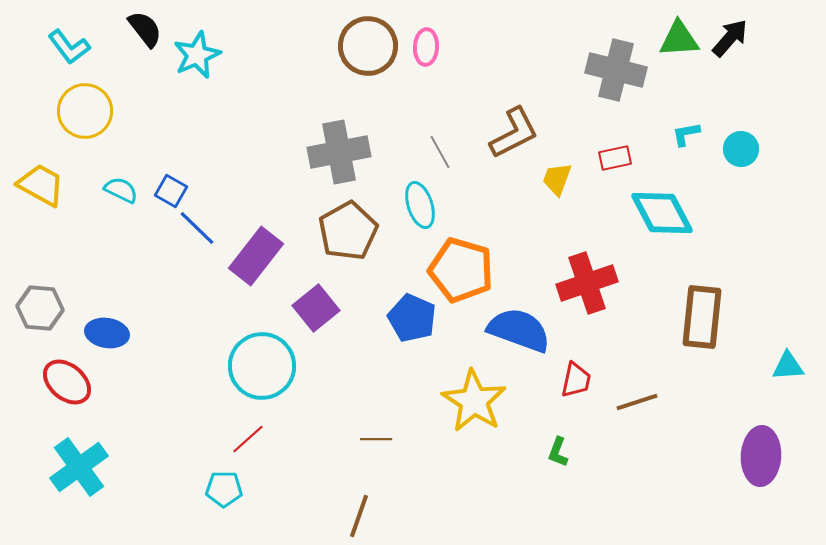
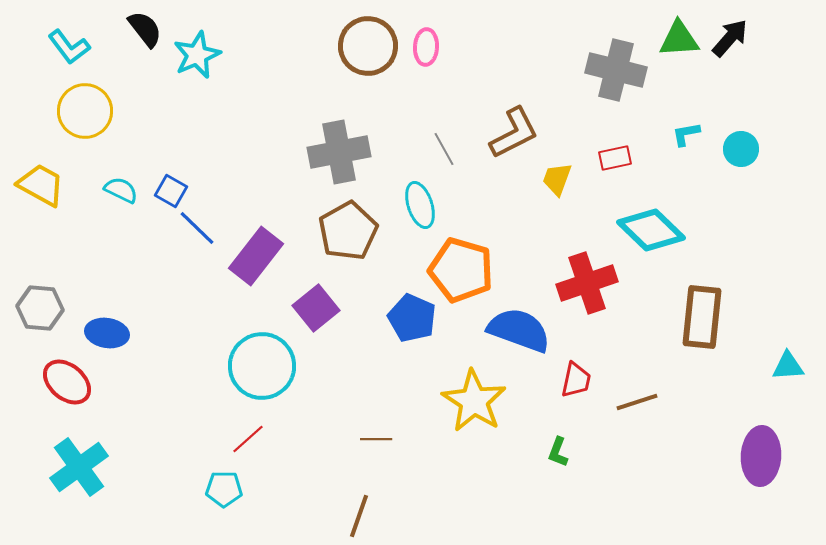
gray line at (440, 152): moved 4 px right, 3 px up
cyan diamond at (662, 213): moved 11 px left, 17 px down; rotated 18 degrees counterclockwise
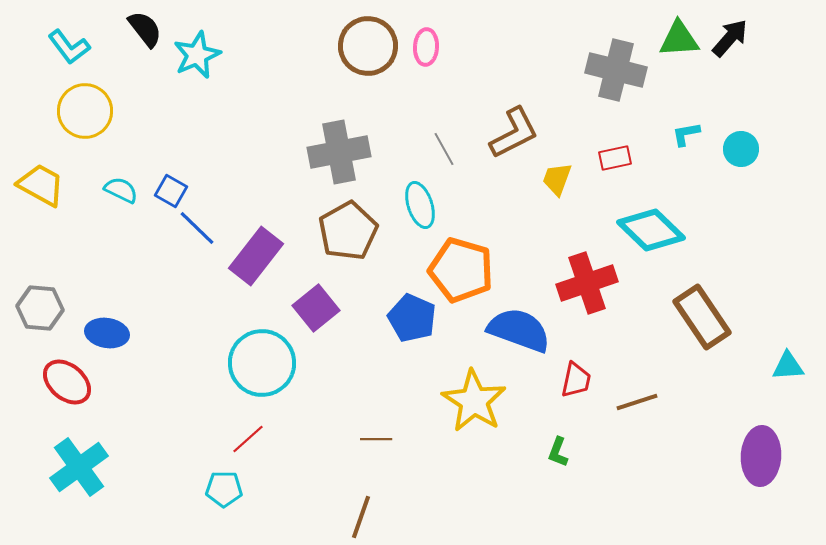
brown rectangle at (702, 317): rotated 40 degrees counterclockwise
cyan circle at (262, 366): moved 3 px up
brown line at (359, 516): moved 2 px right, 1 px down
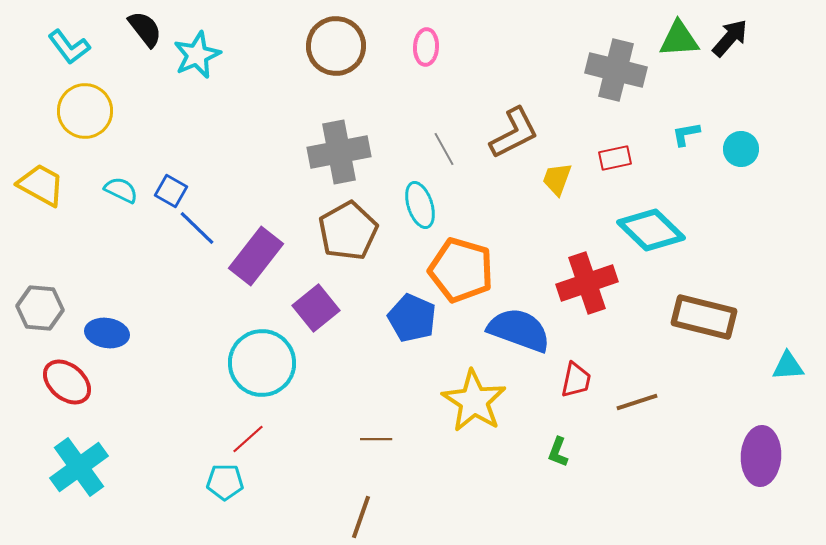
brown circle at (368, 46): moved 32 px left
brown rectangle at (702, 317): moved 2 px right; rotated 42 degrees counterclockwise
cyan pentagon at (224, 489): moved 1 px right, 7 px up
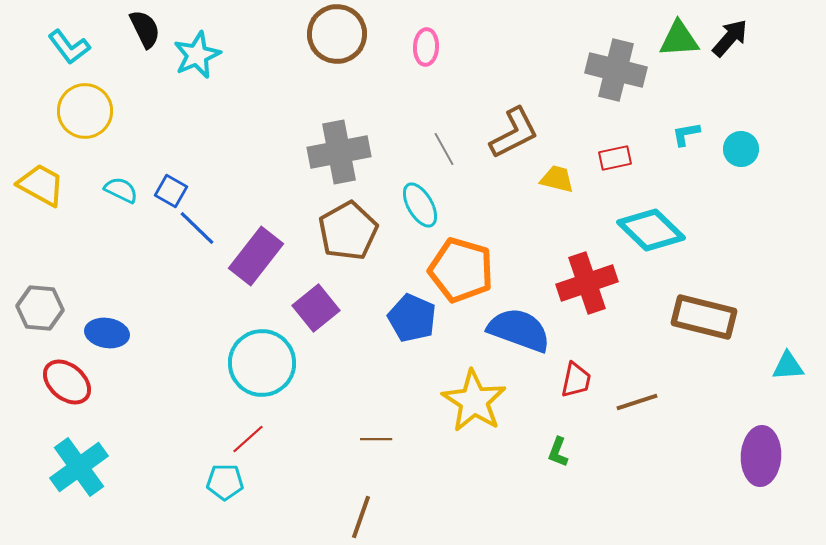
black semicircle at (145, 29): rotated 12 degrees clockwise
brown circle at (336, 46): moved 1 px right, 12 px up
yellow trapezoid at (557, 179): rotated 84 degrees clockwise
cyan ellipse at (420, 205): rotated 12 degrees counterclockwise
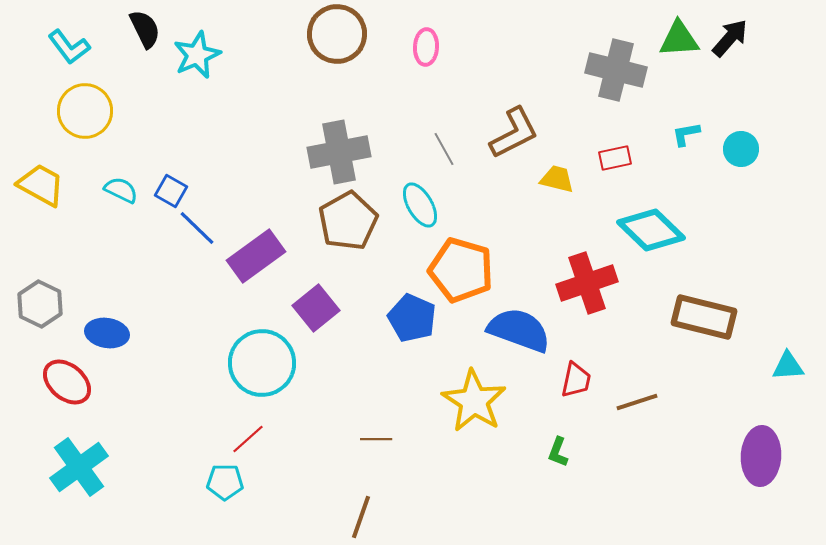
brown pentagon at (348, 231): moved 10 px up
purple rectangle at (256, 256): rotated 16 degrees clockwise
gray hexagon at (40, 308): moved 4 px up; rotated 21 degrees clockwise
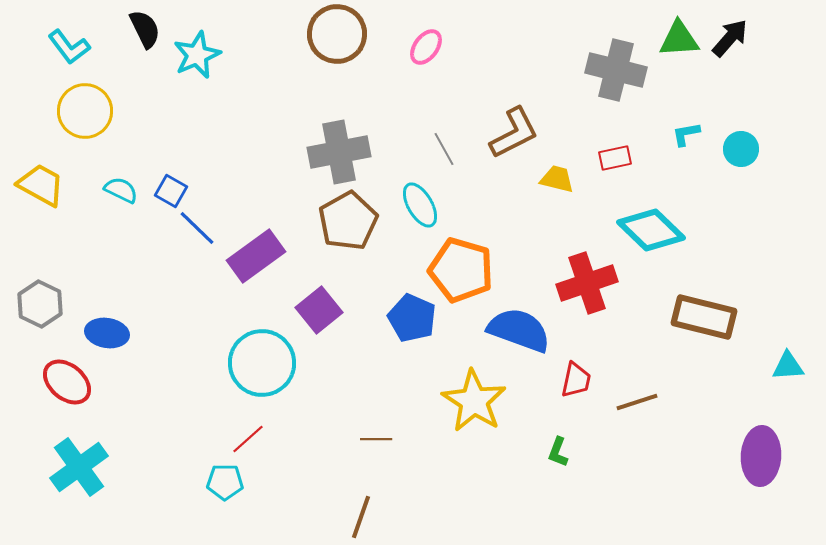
pink ellipse at (426, 47): rotated 33 degrees clockwise
purple square at (316, 308): moved 3 px right, 2 px down
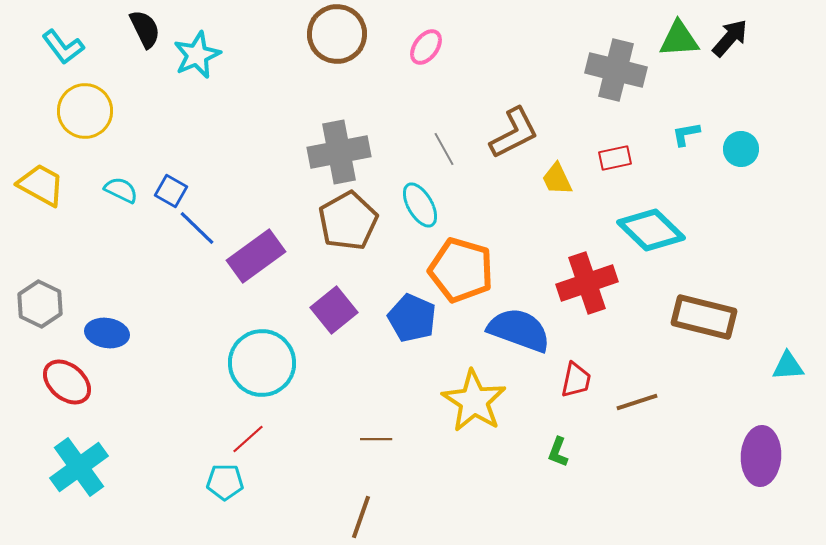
cyan L-shape at (69, 47): moved 6 px left
yellow trapezoid at (557, 179): rotated 129 degrees counterclockwise
purple square at (319, 310): moved 15 px right
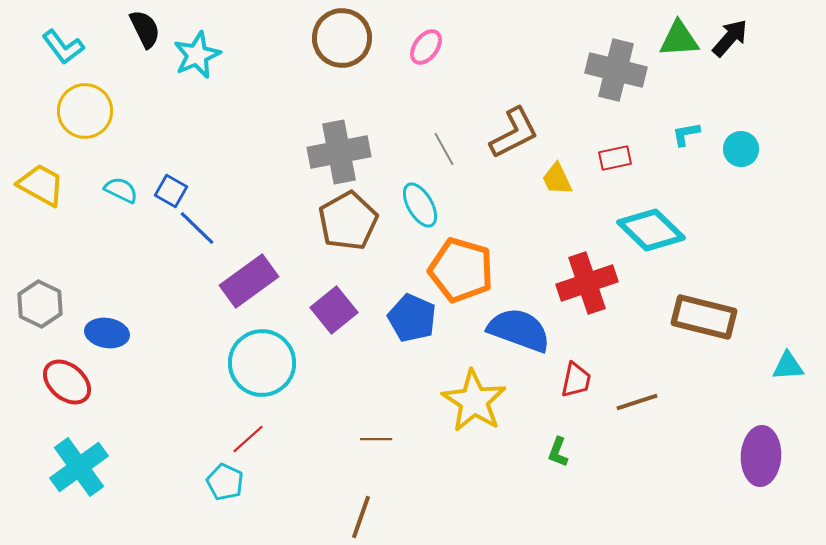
brown circle at (337, 34): moved 5 px right, 4 px down
purple rectangle at (256, 256): moved 7 px left, 25 px down
cyan pentagon at (225, 482): rotated 24 degrees clockwise
